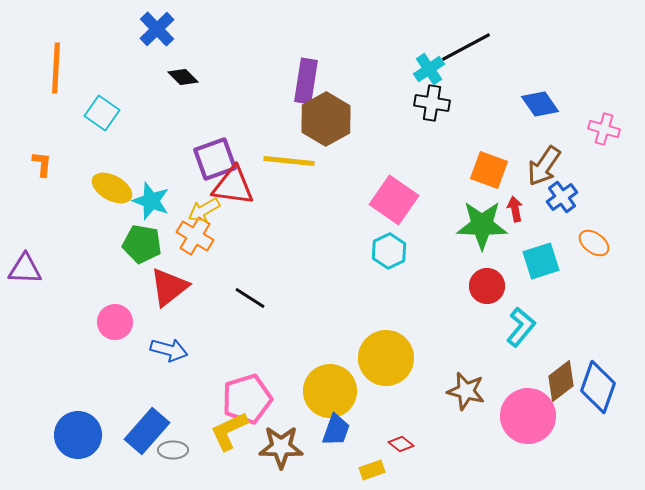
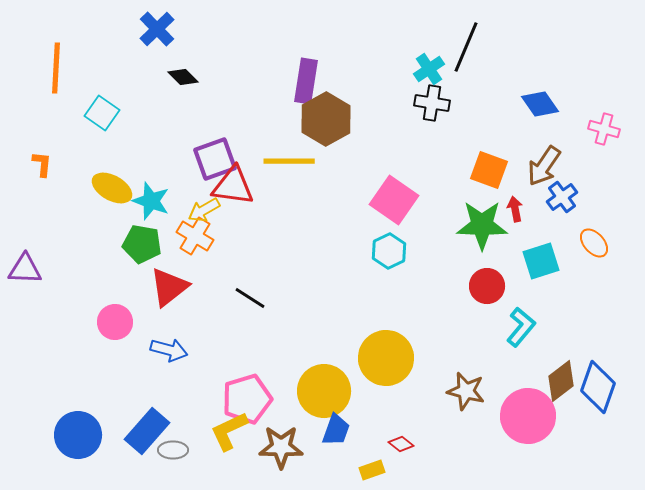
black line at (466, 47): rotated 39 degrees counterclockwise
yellow line at (289, 161): rotated 6 degrees counterclockwise
orange ellipse at (594, 243): rotated 12 degrees clockwise
yellow circle at (330, 391): moved 6 px left
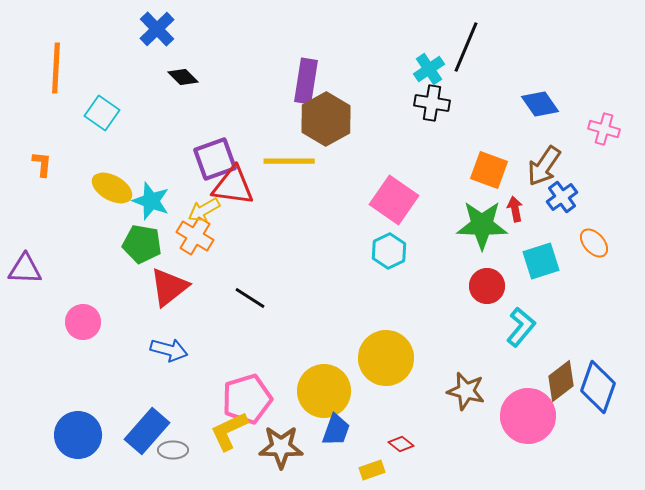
pink circle at (115, 322): moved 32 px left
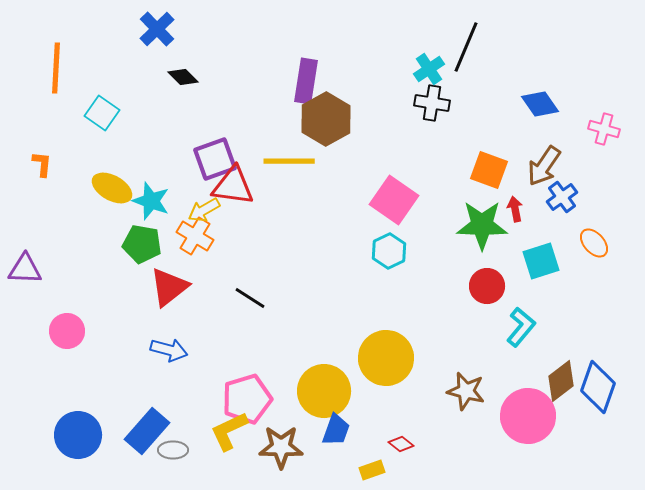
pink circle at (83, 322): moved 16 px left, 9 px down
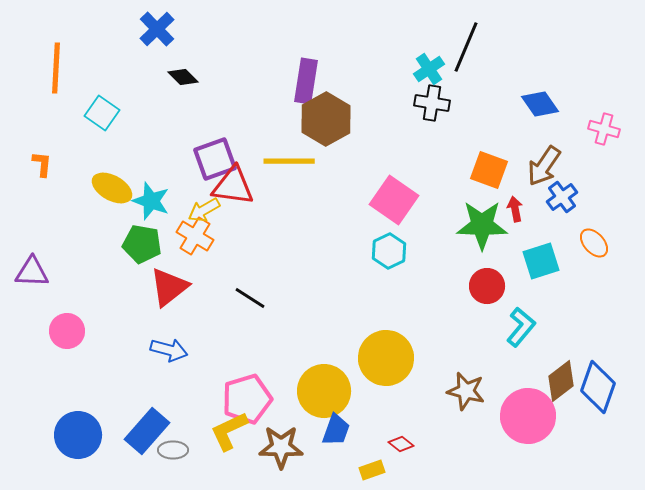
purple triangle at (25, 269): moved 7 px right, 3 px down
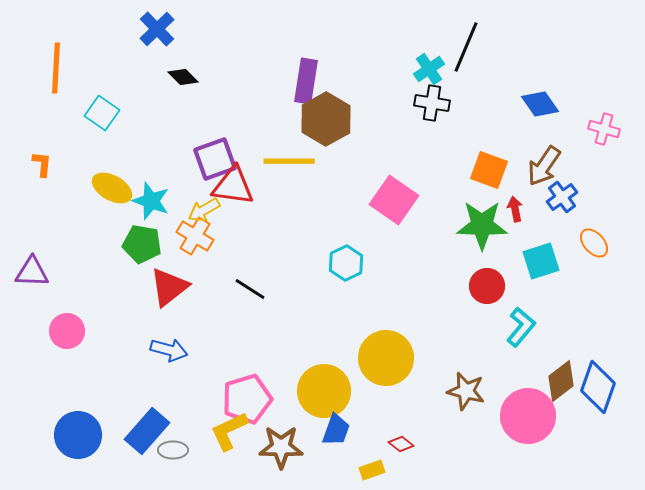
cyan hexagon at (389, 251): moved 43 px left, 12 px down
black line at (250, 298): moved 9 px up
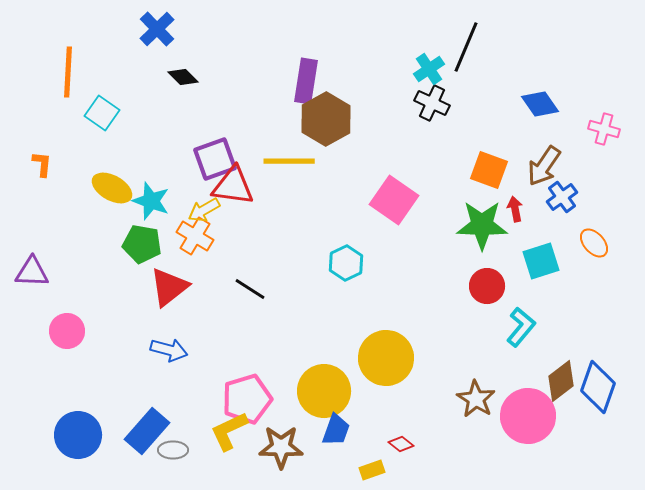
orange line at (56, 68): moved 12 px right, 4 px down
black cross at (432, 103): rotated 16 degrees clockwise
brown star at (466, 391): moved 10 px right, 8 px down; rotated 18 degrees clockwise
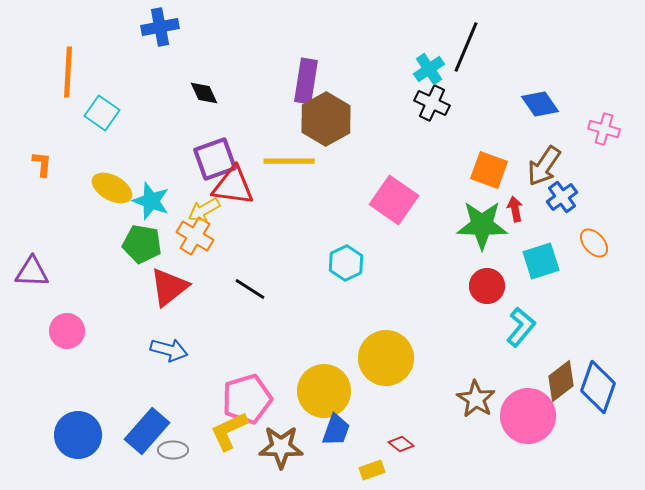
blue cross at (157, 29): moved 3 px right, 2 px up; rotated 33 degrees clockwise
black diamond at (183, 77): moved 21 px right, 16 px down; rotated 20 degrees clockwise
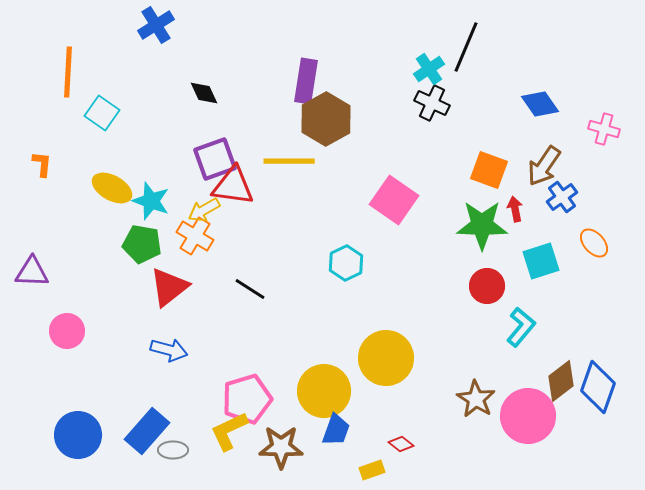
blue cross at (160, 27): moved 4 px left, 2 px up; rotated 21 degrees counterclockwise
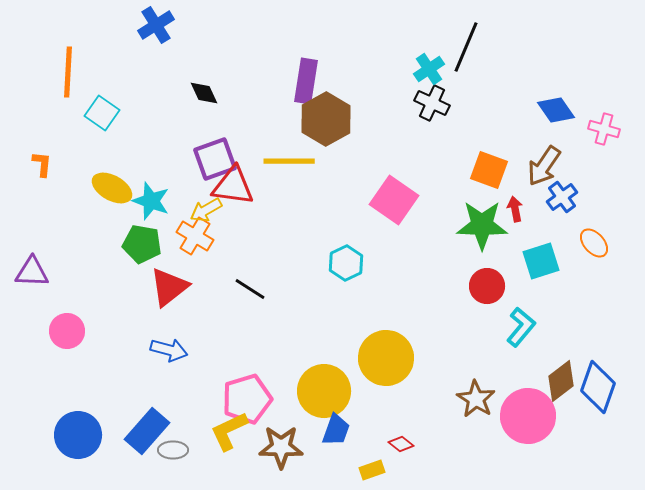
blue diamond at (540, 104): moved 16 px right, 6 px down
yellow arrow at (204, 210): moved 2 px right
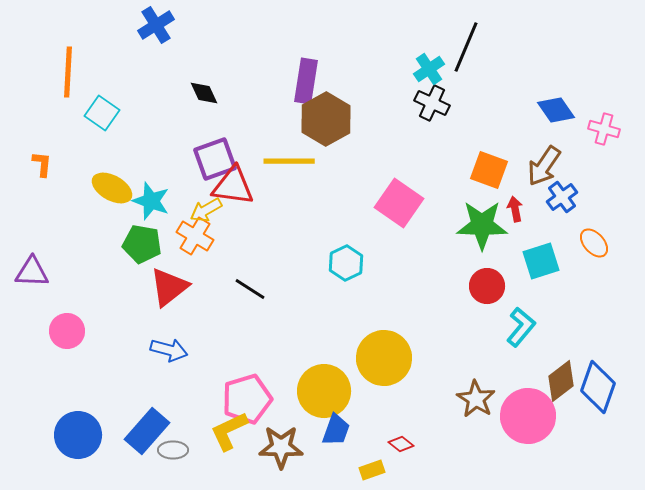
pink square at (394, 200): moved 5 px right, 3 px down
yellow circle at (386, 358): moved 2 px left
